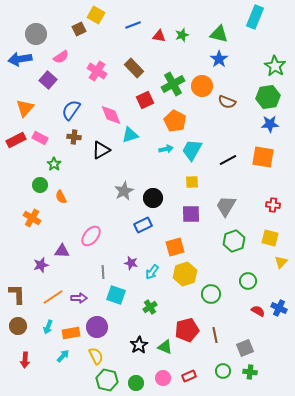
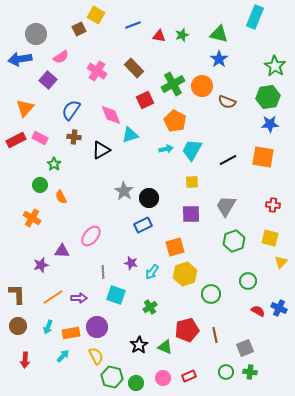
gray star at (124, 191): rotated 12 degrees counterclockwise
black circle at (153, 198): moved 4 px left
green circle at (223, 371): moved 3 px right, 1 px down
green hexagon at (107, 380): moved 5 px right, 3 px up
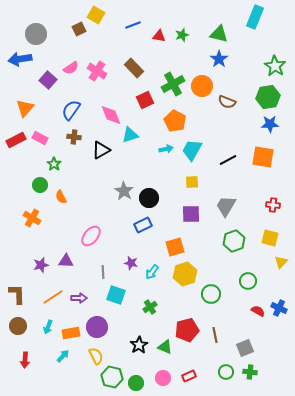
pink semicircle at (61, 57): moved 10 px right, 11 px down
purple triangle at (62, 251): moved 4 px right, 10 px down
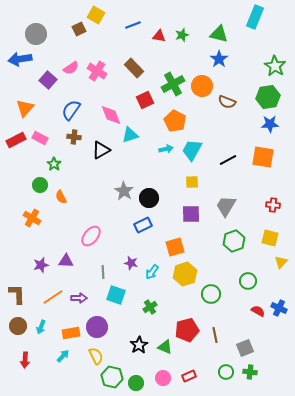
cyan arrow at (48, 327): moved 7 px left
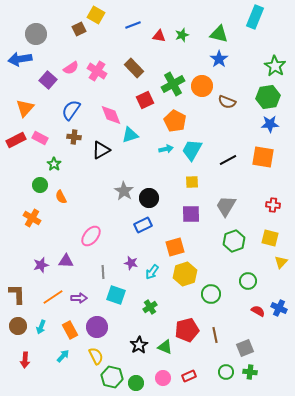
orange rectangle at (71, 333): moved 1 px left, 3 px up; rotated 72 degrees clockwise
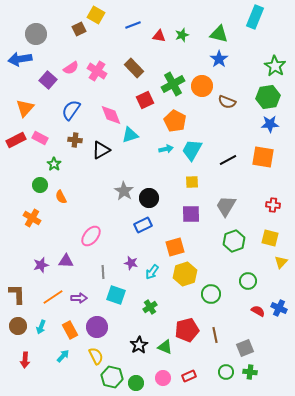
brown cross at (74, 137): moved 1 px right, 3 px down
